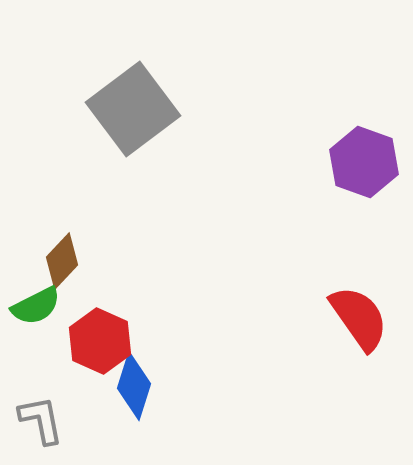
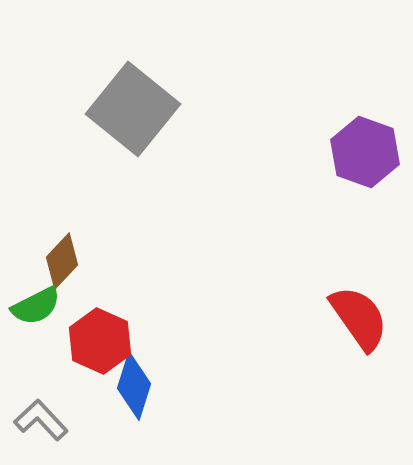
gray square: rotated 14 degrees counterclockwise
purple hexagon: moved 1 px right, 10 px up
gray L-shape: rotated 32 degrees counterclockwise
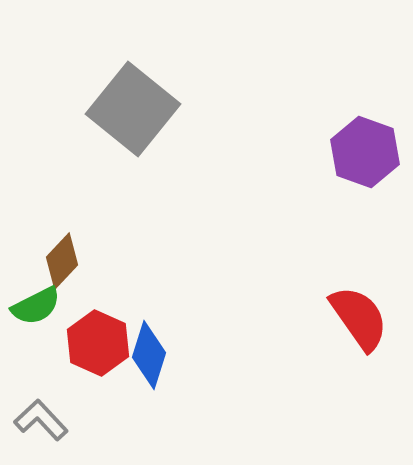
red hexagon: moved 2 px left, 2 px down
blue diamond: moved 15 px right, 31 px up
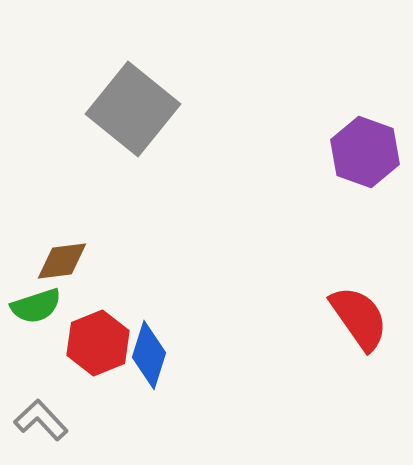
brown diamond: rotated 40 degrees clockwise
green semicircle: rotated 9 degrees clockwise
red hexagon: rotated 14 degrees clockwise
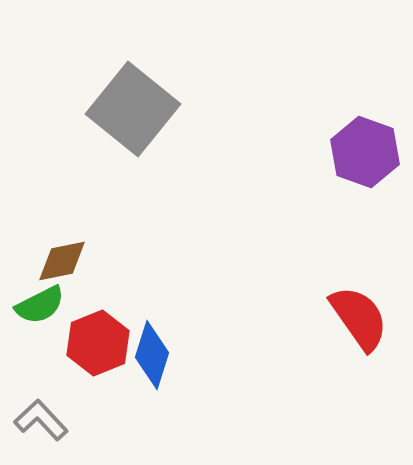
brown diamond: rotated 4 degrees counterclockwise
green semicircle: moved 4 px right, 1 px up; rotated 9 degrees counterclockwise
blue diamond: moved 3 px right
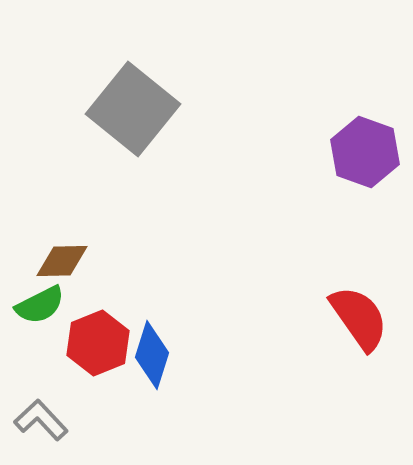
brown diamond: rotated 10 degrees clockwise
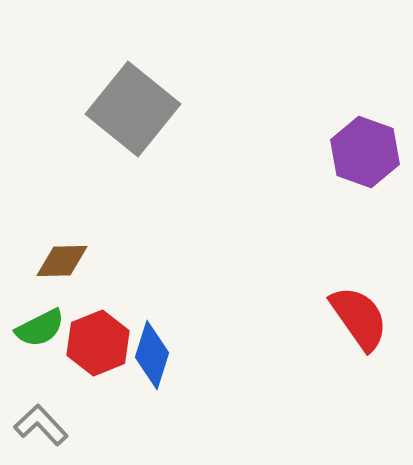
green semicircle: moved 23 px down
gray L-shape: moved 5 px down
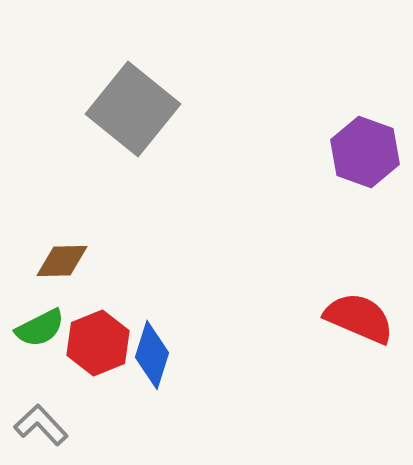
red semicircle: rotated 32 degrees counterclockwise
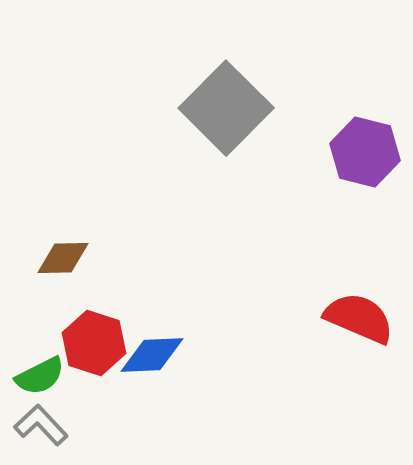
gray square: moved 93 px right, 1 px up; rotated 6 degrees clockwise
purple hexagon: rotated 6 degrees counterclockwise
brown diamond: moved 1 px right, 3 px up
green semicircle: moved 48 px down
red hexagon: moved 4 px left; rotated 20 degrees counterclockwise
blue diamond: rotated 70 degrees clockwise
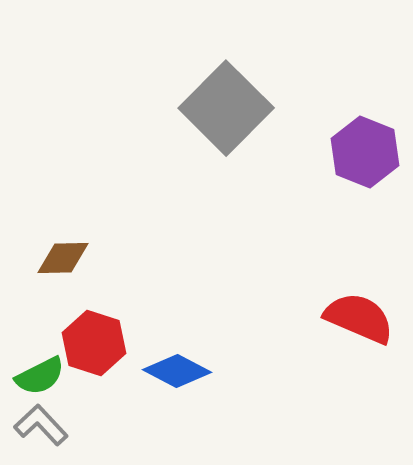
purple hexagon: rotated 8 degrees clockwise
blue diamond: moved 25 px right, 16 px down; rotated 30 degrees clockwise
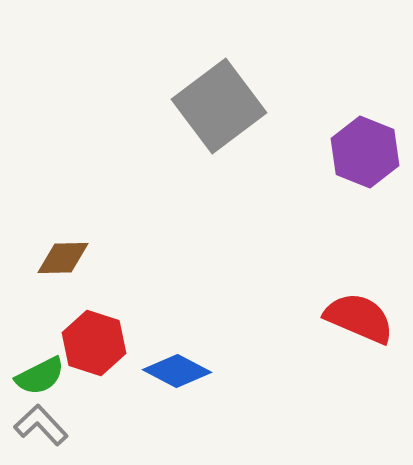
gray square: moved 7 px left, 2 px up; rotated 8 degrees clockwise
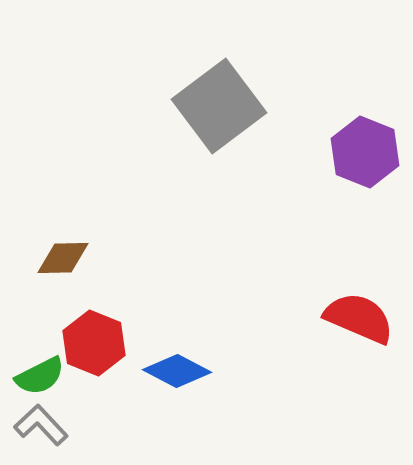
red hexagon: rotated 4 degrees clockwise
